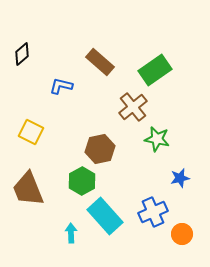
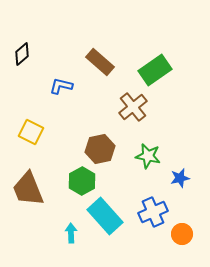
green star: moved 9 px left, 17 px down
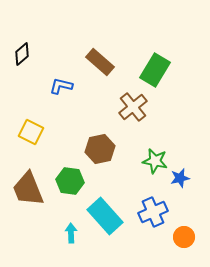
green rectangle: rotated 24 degrees counterclockwise
green star: moved 7 px right, 5 px down
green hexagon: moved 12 px left; rotated 24 degrees counterclockwise
orange circle: moved 2 px right, 3 px down
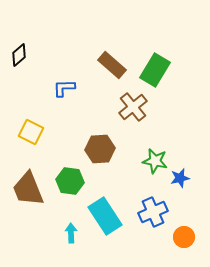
black diamond: moved 3 px left, 1 px down
brown rectangle: moved 12 px right, 3 px down
blue L-shape: moved 3 px right, 2 px down; rotated 15 degrees counterclockwise
brown hexagon: rotated 8 degrees clockwise
cyan rectangle: rotated 9 degrees clockwise
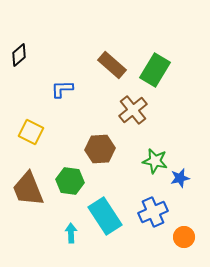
blue L-shape: moved 2 px left, 1 px down
brown cross: moved 3 px down
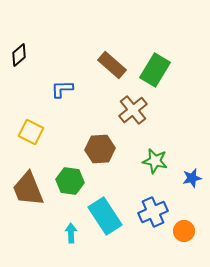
blue star: moved 12 px right
orange circle: moved 6 px up
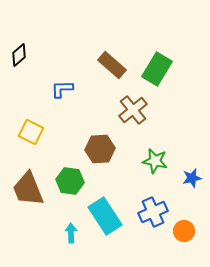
green rectangle: moved 2 px right, 1 px up
